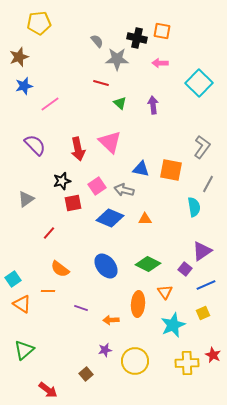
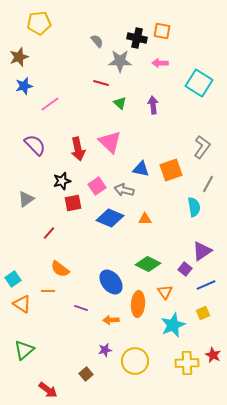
gray star at (117, 59): moved 3 px right, 2 px down
cyan square at (199, 83): rotated 12 degrees counterclockwise
orange square at (171, 170): rotated 30 degrees counterclockwise
blue ellipse at (106, 266): moved 5 px right, 16 px down
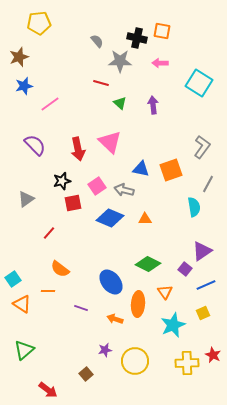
orange arrow at (111, 320): moved 4 px right, 1 px up; rotated 21 degrees clockwise
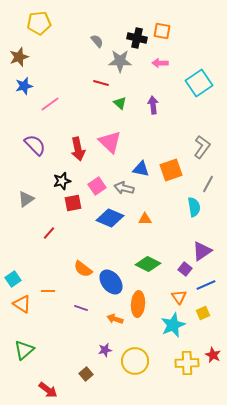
cyan square at (199, 83): rotated 24 degrees clockwise
gray arrow at (124, 190): moved 2 px up
orange semicircle at (60, 269): moved 23 px right
orange triangle at (165, 292): moved 14 px right, 5 px down
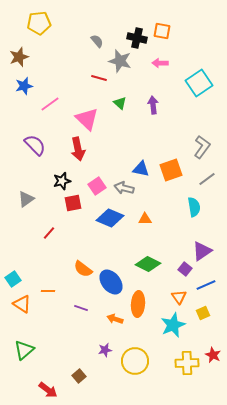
gray star at (120, 61): rotated 15 degrees clockwise
red line at (101, 83): moved 2 px left, 5 px up
pink triangle at (110, 142): moved 23 px left, 23 px up
gray line at (208, 184): moved 1 px left, 5 px up; rotated 24 degrees clockwise
brown square at (86, 374): moved 7 px left, 2 px down
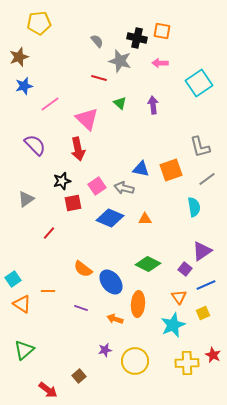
gray L-shape at (202, 147): moved 2 px left; rotated 130 degrees clockwise
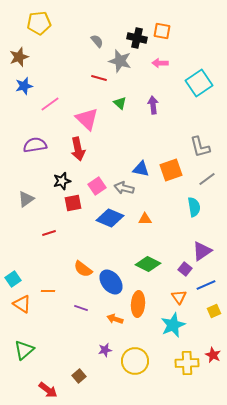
purple semicircle at (35, 145): rotated 55 degrees counterclockwise
red line at (49, 233): rotated 32 degrees clockwise
yellow square at (203, 313): moved 11 px right, 2 px up
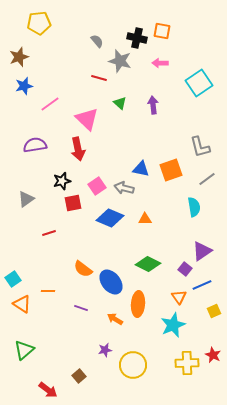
blue line at (206, 285): moved 4 px left
orange arrow at (115, 319): rotated 14 degrees clockwise
yellow circle at (135, 361): moved 2 px left, 4 px down
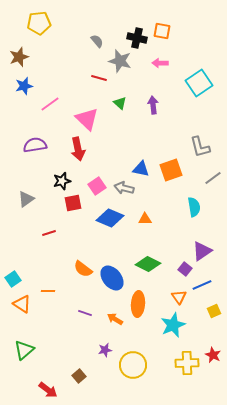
gray line at (207, 179): moved 6 px right, 1 px up
blue ellipse at (111, 282): moved 1 px right, 4 px up
purple line at (81, 308): moved 4 px right, 5 px down
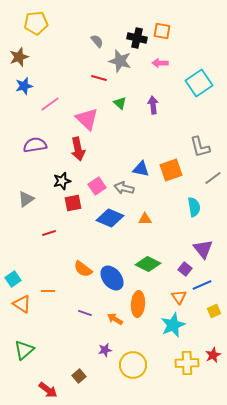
yellow pentagon at (39, 23): moved 3 px left
purple triangle at (202, 251): moved 1 px right, 2 px up; rotated 35 degrees counterclockwise
red star at (213, 355): rotated 21 degrees clockwise
